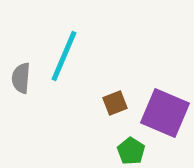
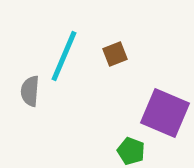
gray semicircle: moved 9 px right, 13 px down
brown square: moved 49 px up
green pentagon: rotated 12 degrees counterclockwise
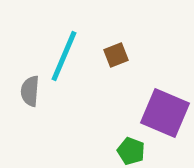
brown square: moved 1 px right, 1 px down
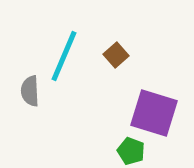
brown square: rotated 20 degrees counterclockwise
gray semicircle: rotated 8 degrees counterclockwise
purple square: moved 11 px left; rotated 6 degrees counterclockwise
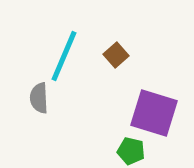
gray semicircle: moved 9 px right, 7 px down
green pentagon: rotated 8 degrees counterclockwise
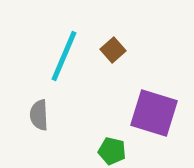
brown square: moved 3 px left, 5 px up
gray semicircle: moved 17 px down
green pentagon: moved 19 px left
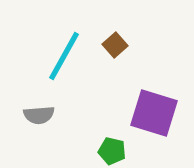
brown square: moved 2 px right, 5 px up
cyan line: rotated 6 degrees clockwise
gray semicircle: rotated 92 degrees counterclockwise
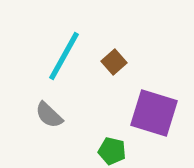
brown square: moved 1 px left, 17 px down
gray semicircle: moved 10 px right; rotated 48 degrees clockwise
